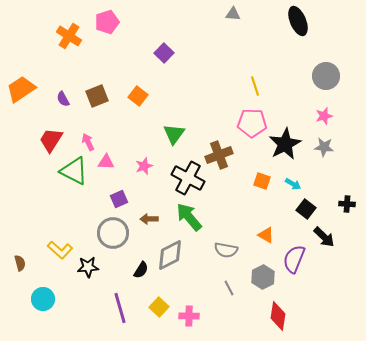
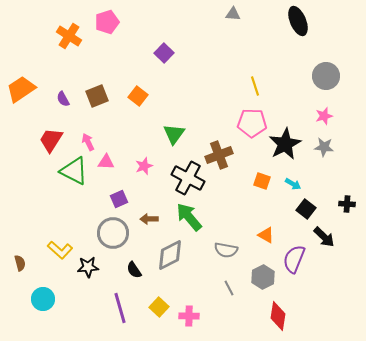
black semicircle at (141, 270): moved 7 px left; rotated 114 degrees clockwise
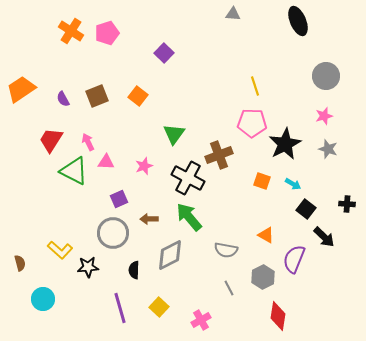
pink pentagon at (107, 22): moved 11 px down
orange cross at (69, 36): moved 2 px right, 5 px up
gray star at (324, 147): moved 4 px right, 2 px down; rotated 12 degrees clockwise
black semicircle at (134, 270): rotated 36 degrees clockwise
pink cross at (189, 316): moved 12 px right, 4 px down; rotated 30 degrees counterclockwise
